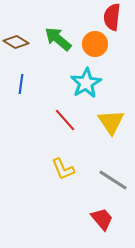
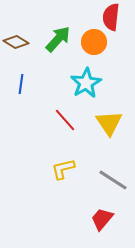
red semicircle: moved 1 px left
green arrow: rotated 92 degrees clockwise
orange circle: moved 1 px left, 2 px up
yellow triangle: moved 2 px left, 1 px down
yellow L-shape: rotated 100 degrees clockwise
red trapezoid: rotated 100 degrees counterclockwise
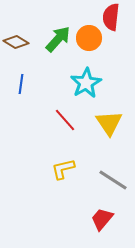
orange circle: moved 5 px left, 4 px up
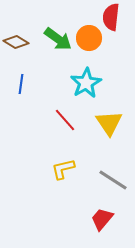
green arrow: rotated 84 degrees clockwise
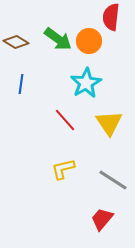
orange circle: moved 3 px down
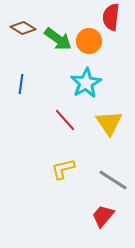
brown diamond: moved 7 px right, 14 px up
red trapezoid: moved 1 px right, 3 px up
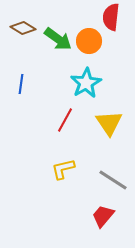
red line: rotated 70 degrees clockwise
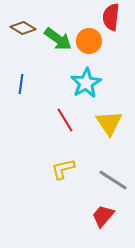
red line: rotated 60 degrees counterclockwise
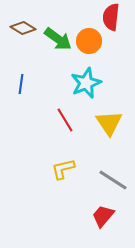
cyan star: rotated 8 degrees clockwise
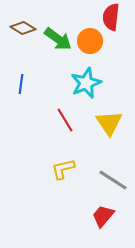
orange circle: moved 1 px right
